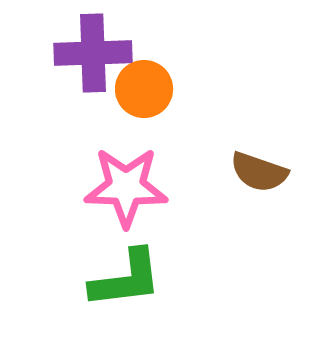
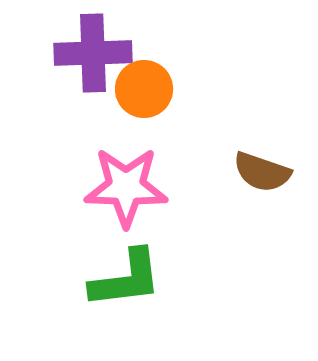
brown semicircle: moved 3 px right
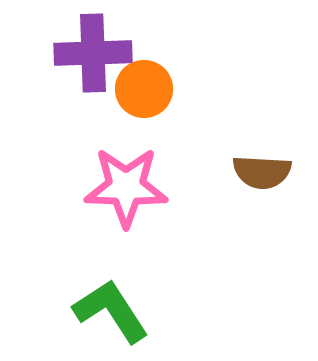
brown semicircle: rotated 16 degrees counterclockwise
green L-shape: moved 15 px left, 32 px down; rotated 116 degrees counterclockwise
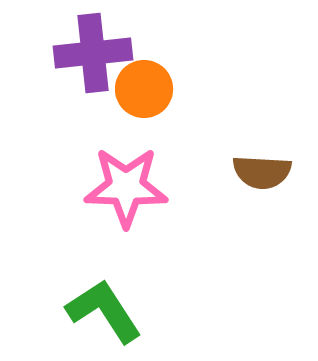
purple cross: rotated 4 degrees counterclockwise
green L-shape: moved 7 px left
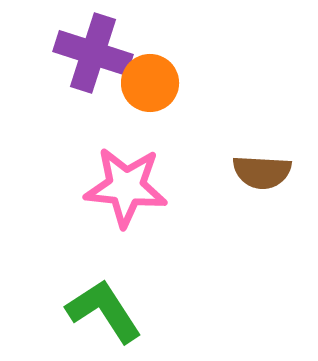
purple cross: rotated 24 degrees clockwise
orange circle: moved 6 px right, 6 px up
pink star: rotated 4 degrees clockwise
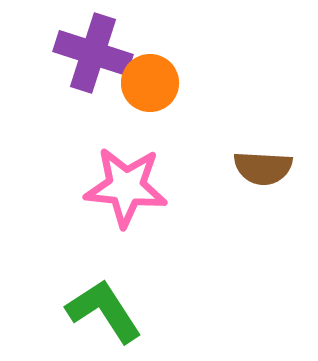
brown semicircle: moved 1 px right, 4 px up
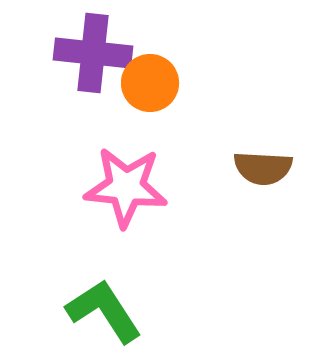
purple cross: rotated 12 degrees counterclockwise
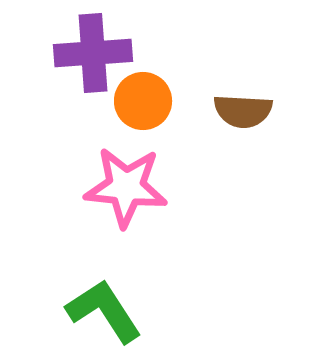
purple cross: rotated 10 degrees counterclockwise
orange circle: moved 7 px left, 18 px down
brown semicircle: moved 20 px left, 57 px up
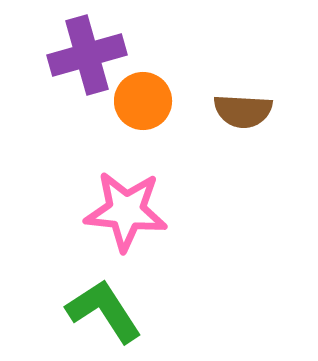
purple cross: moved 6 px left, 2 px down; rotated 12 degrees counterclockwise
pink star: moved 24 px down
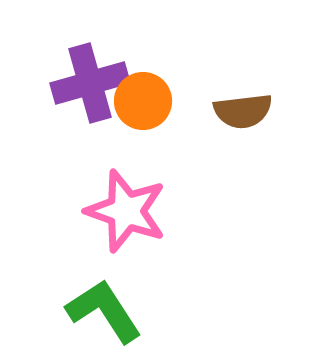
purple cross: moved 3 px right, 28 px down
brown semicircle: rotated 10 degrees counterclockwise
pink star: rotated 14 degrees clockwise
